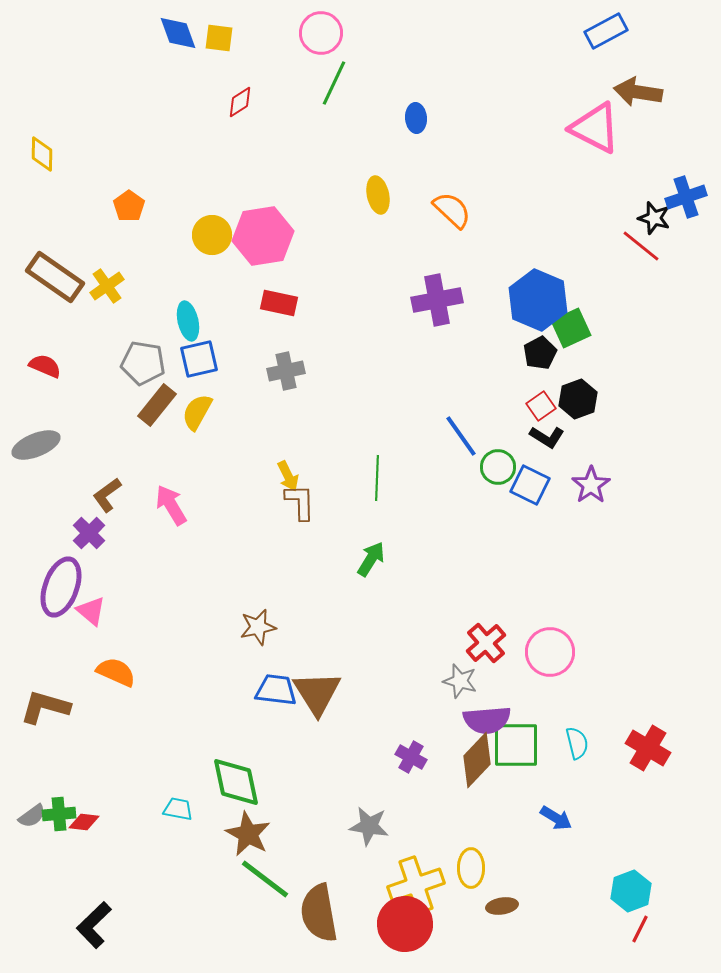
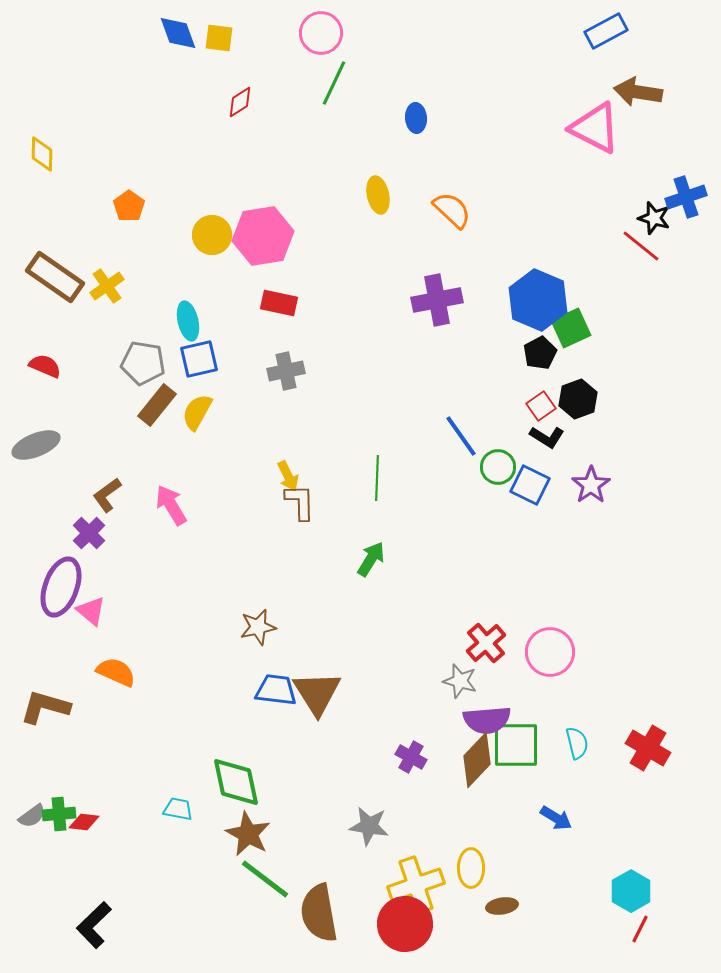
cyan hexagon at (631, 891): rotated 9 degrees counterclockwise
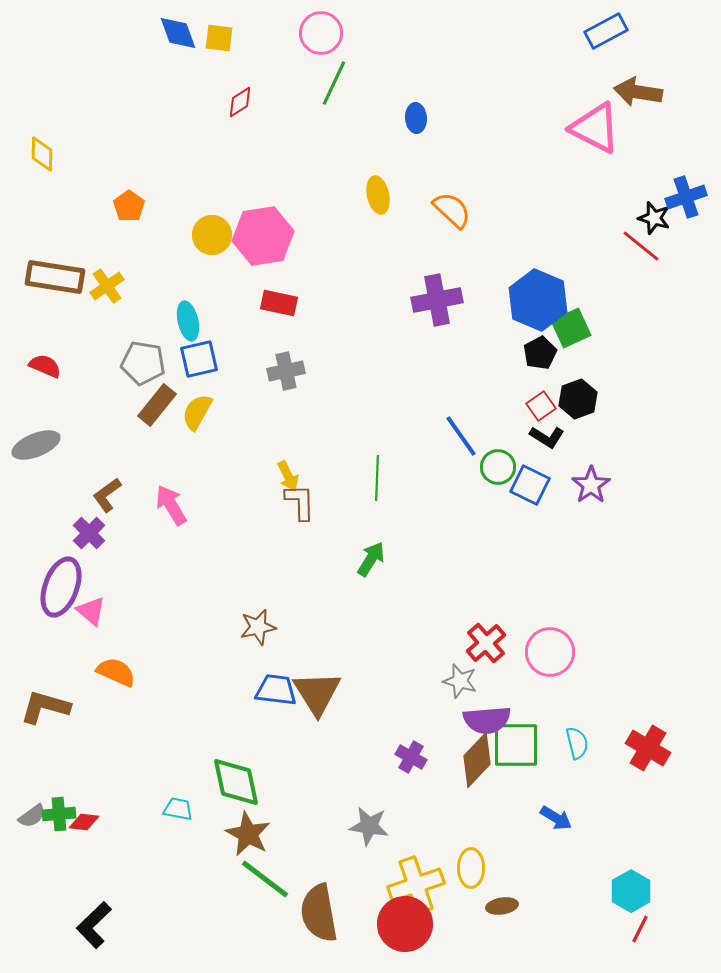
brown rectangle at (55, 277): rotated 26 degrees counterclockwise
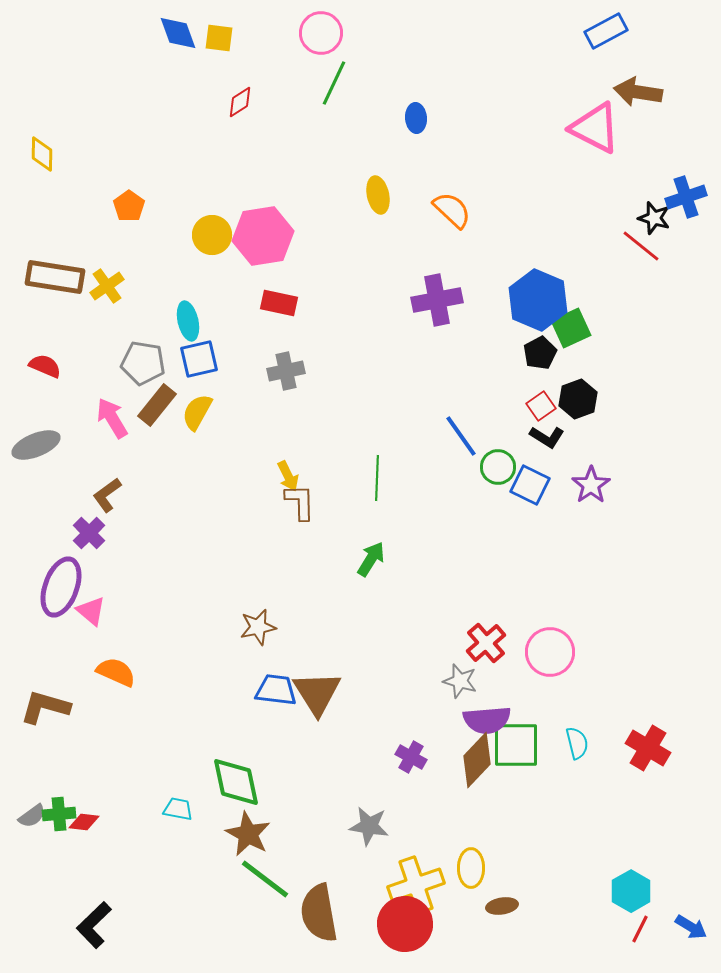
pink arrow at (171, 505): moved 59 px left, 87 px up
blue arrow at (556, 818): moved 135 px right, 109 px down
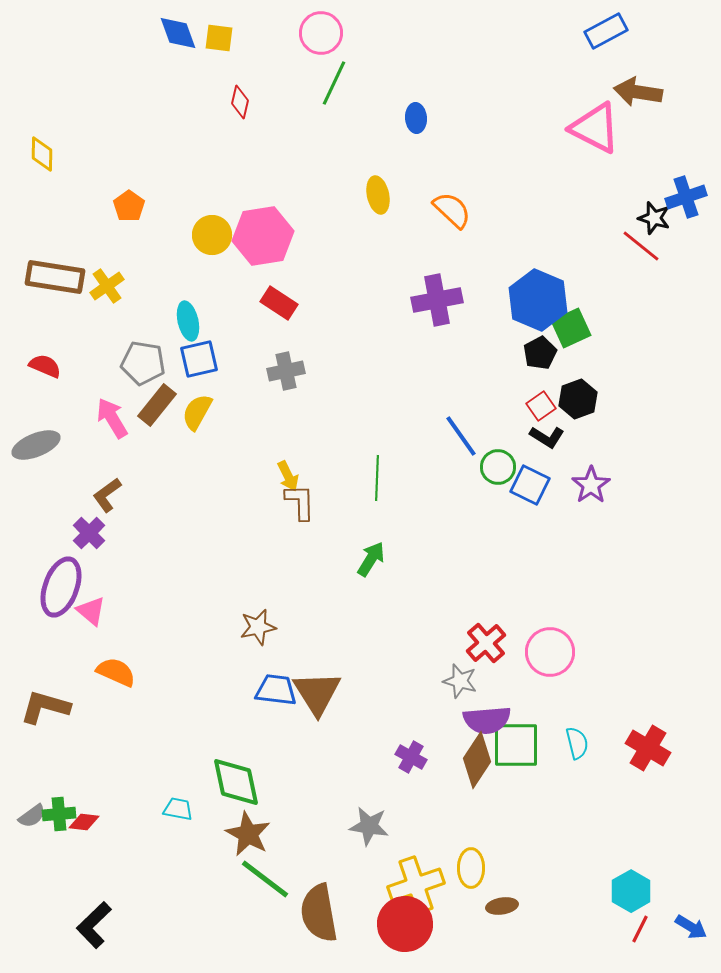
red diamond at (240, 102): rotated 44 degrees counterclockwise
red rectangle at (279, 303): rotated 21 degrees clockwise
brown diamond at (477, 760): rotated 10 degrees counterclockwise
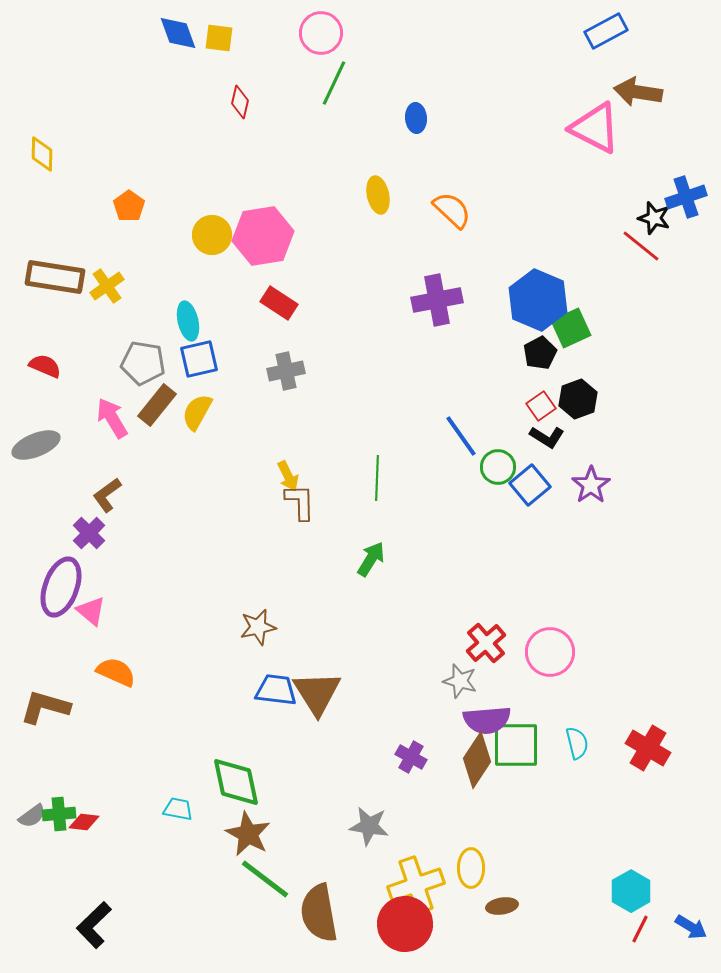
blue square at (530, 485): rotated 24 degrees clockwise
